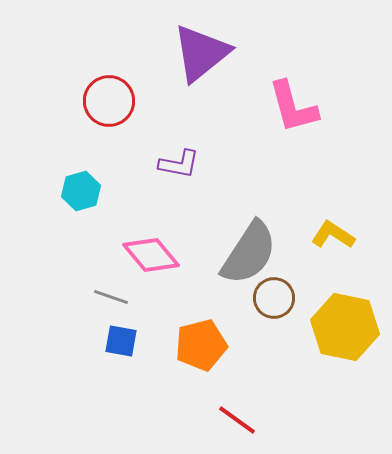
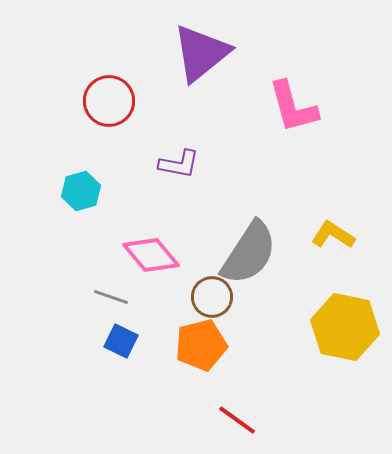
brown circle: moved 62 px left, 1 px up
blue square: rotated 16 degrees clockwise
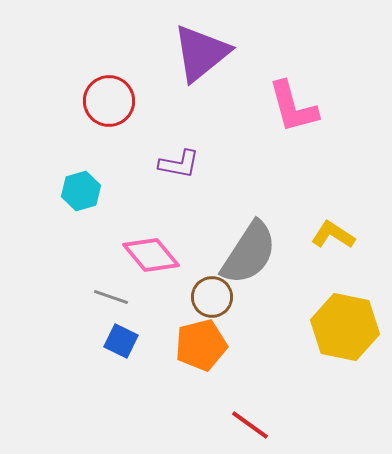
red line: moved 13 px right, 5 px down
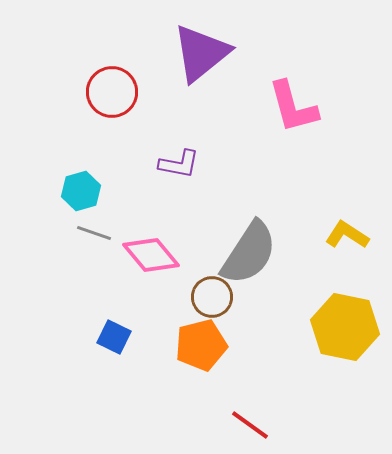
red circle: moved 3 px right, 9 px up
yellow L-shape: moved 14 px right
gray line: moved 17 px left, 64 px up
blue square: moved 7 px left, 4 px up
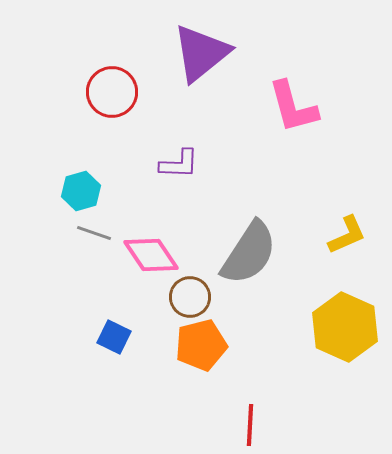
purple L-shape: rotated 9 degrees counterclockwise
yellow L-shape: rotated 123 degrees clockwise
pink diamond: rotated 6 degrees clockwise
brown circle: moved 22 px left
yellow hexagon: rotated 12 degrees clockwise
red line: rotated 57 degrees clockwise
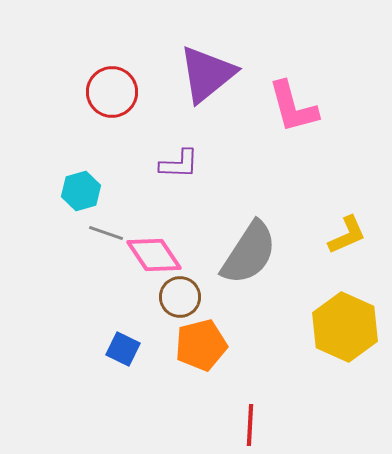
purple triangle: moved 6 px right, 21 px down
gray line: moved 12 px right
pink diamond: moved 3 px right
brown circle: moved 10 px left
blue square: moved 9 px right, 12 px down
